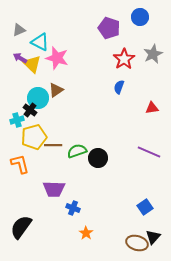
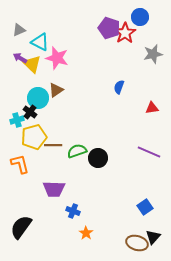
gray star: rotated 12 degrees clockwise
red star: moved 1 px right, 26 px up
black cross: moved 2 px down
blue cross: moved 3 px down
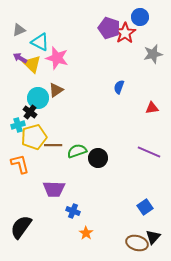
cyan cross: moved 1 px right, 5 px down
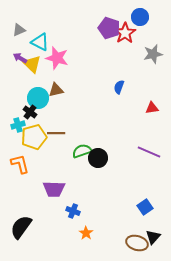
brown triangle: rotated 21 degrees clockwise
brown line: moved 3 px right, 12 px up
green semicircle: moved 5 px right
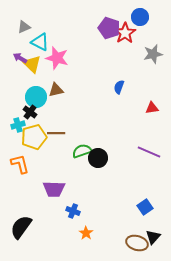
gray triangle: moved 5 px right, 3 px up
cyan circle: moved 2 px left, 1 px up
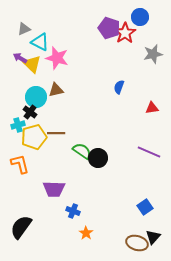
gray triangle: moved 2 px down
green semicircle: rotated 54 degrees clockwise
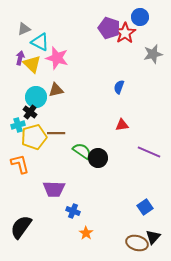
purple arrow: rotated 72 degrees clockwise
red triangle: moved 30 px left, 17 px down
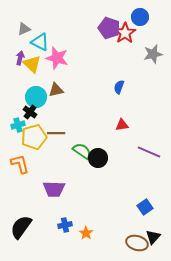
blue cross: moved 8 px left, 14 px down; rotated 32 degrees counterclockwise
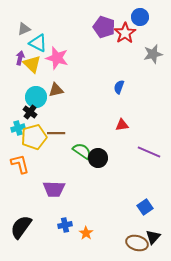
purple pentagon: moved 5 px left, 1 px up
cyan triangle: moved 2 px left, 1 px down
cyan cross: moved 3 px down
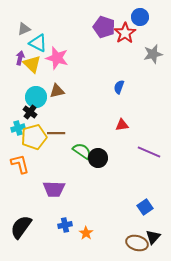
brown triangle: moved 1 px right, 1 px down
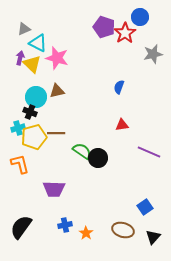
black cross: rotated 16 degrees counterclockwise
brown ellipse: moved 14 px left, 13 px up
